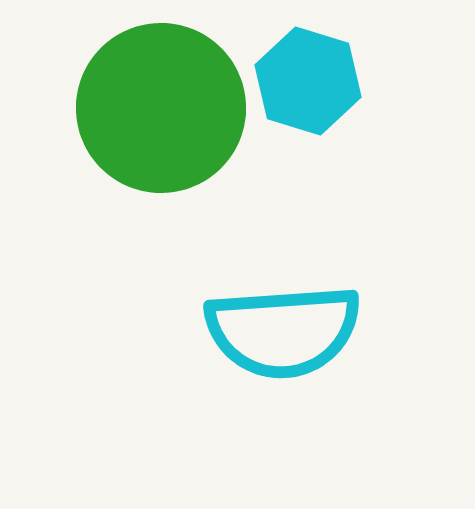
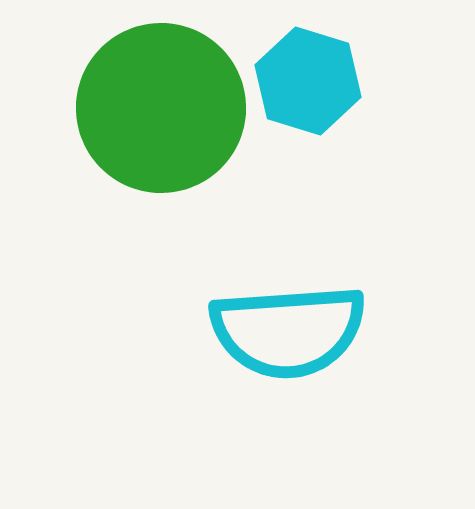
cyan semicircle: moved 5 px right
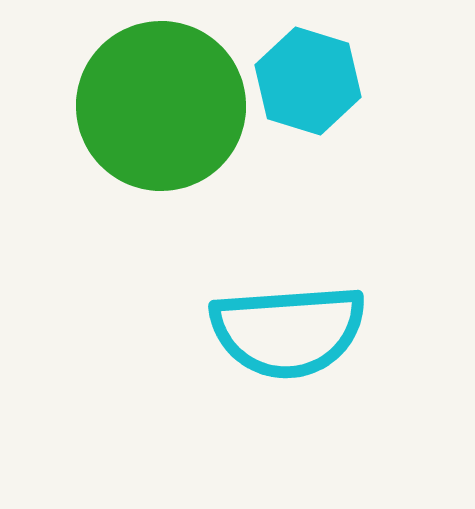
green circle: moved 2 px up
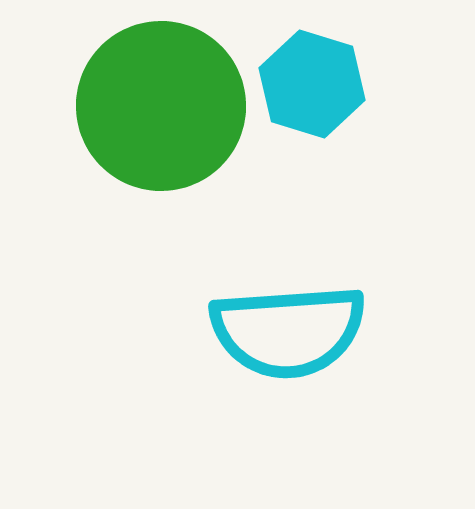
cyan hexagon: moved 4 px right, 3 px down
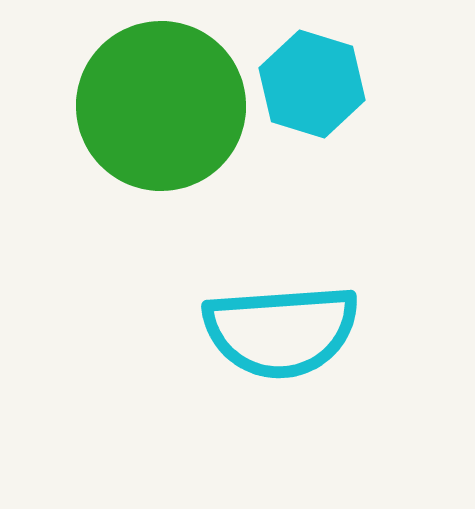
cyan semicircle: moved 7 px left
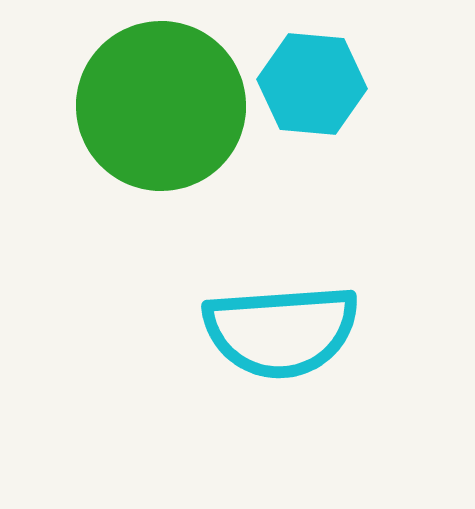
cyan hexagon: rotated 12 degrees counterclockwise
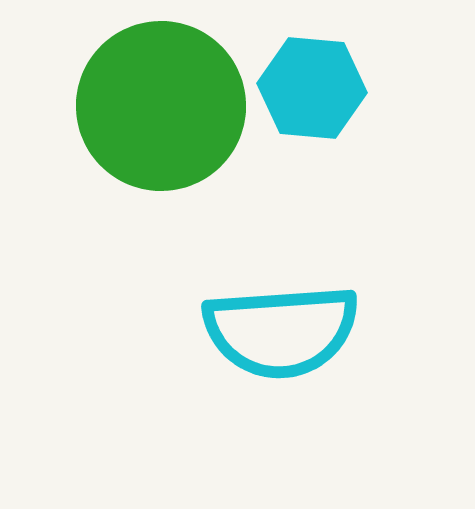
cyan hexagon: moved 4 px down
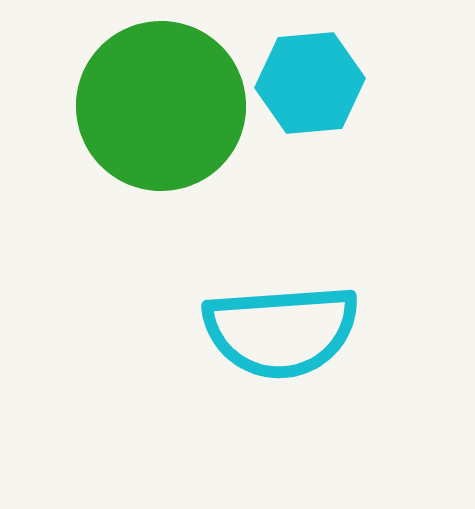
cyan hexagon: moved 2 px left, 5 px up; rotated 10 degrees counterclockwise
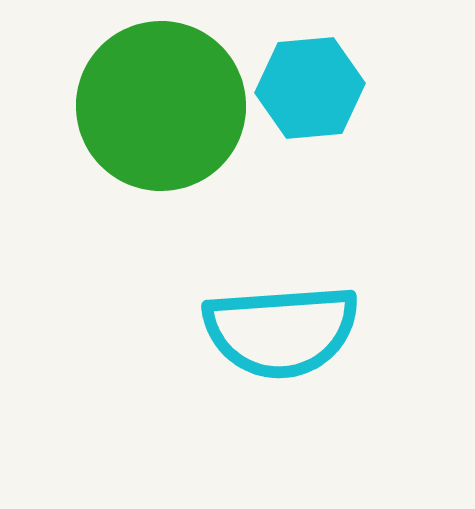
cyan hexagon: moved 5 px down
